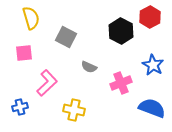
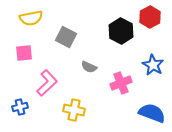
yellow semicircle: rotated 95 degrees clockwise
blue semicircle: moved 5 px down
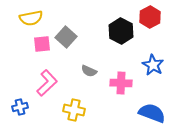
gray square: rotated 15 degrees clockwise
pink square: moved 18 px right, 9 px up
gray semicircle: moved 4 px down
pink cross: rotated 25 degrees clockwise
